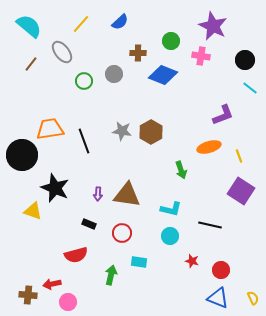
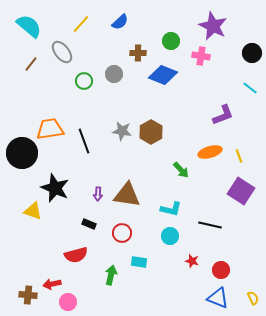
black circle at (245, 60): moved 7 px right, 7 px up
orange ellipse at (209, 147): moved 1 px right, 5 px down
black circle at (22, 155): moved 2 px up
green arrow at (181, 170): rotated 24 degrees counterclockwise
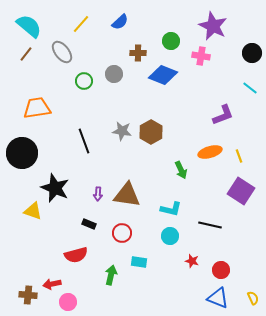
brown line at (31, 64): moved 5 px left, 10 px up
orange trapezoid at (50, 129): moved 13 px left, 21 px up
green arrow at (181, 170): rotated 18 degrees clockwise
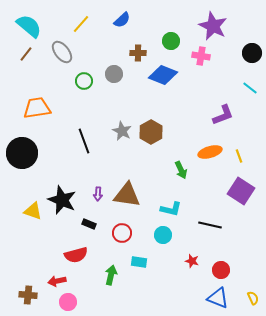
blue semicircle at (120, 22): moved 2 px right, 2 px up
gray star at (122, 131): rotated 18 degrees clockwise
black star at (55, 188): moved 7 px right, 12 px down
cyan circle at (170, 236): moved 7 px left, 1 px up
red arrow at (52, 284): moved 5 px right, 3 px up
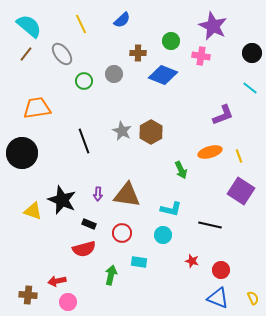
yellow line at (81, 24): rotated 66 degrees counterclockwise
gray ellipse at (62, 52): moved 2 px down
red semicircle at (76, 255): moved 8 px right, 6 px up
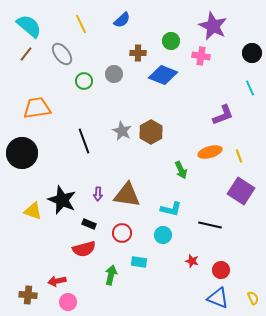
cyan line at (250, 88): rotated 28 degrees clockwise
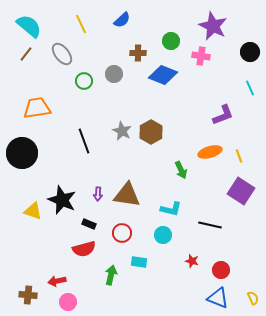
black circle at (252, 53): moved 2 px left, 1 px up
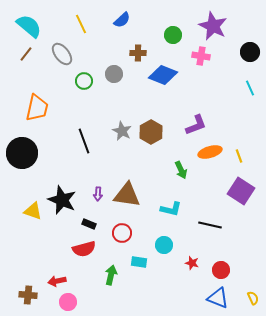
green circle at (171, 41): moved 2 px right, 6 px up
orange trapezoid at (37, 108): rotated 112 degrees clockwise
purple L-shape at (223, 115): moved 27 px left, 10 px down
cyan circle at (163, 235): moved 1 px right, 10 px down
red star at (192, 261): moved 2 px down
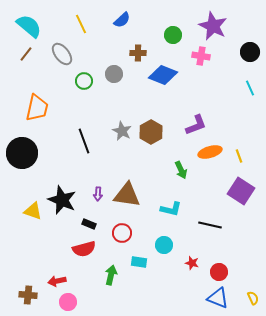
red circle at (221, 270): moved 2 px left, 2 px down
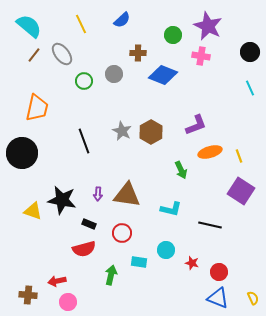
purple star at (213, 26): moved 5 px left
brown line at (26, 54): moved 8 px right, 1 px down
black star at (62, 200): rotated 12 degrees counterclockwise
cyan circle at (164, 245): moved 2 px right, 5 px down
